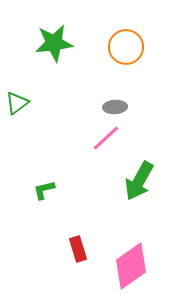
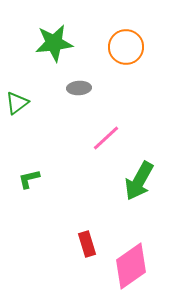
gray ellipse: moved 36 px left, 19 px up
green L-shape: moved 15 px left, 11 px up
red rectangle: moved 9 px right, 5 px up
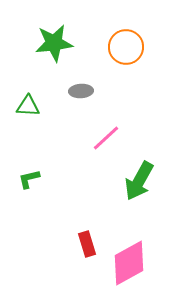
gray ellipse: moved 2 px right, 3 px down
green triangle: moved 11 px right, 3 px down; rotated 40 degrees clockwise
pink diamond: moved 2 px left, 3 px up; rotated 6 degrees clockwise
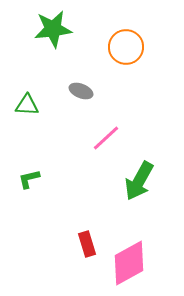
green star: moved 1 px left, 14 px up
gray ellipse: rotated 25 degrees clockwise
green triangle: moved 1 px left, 1 px up
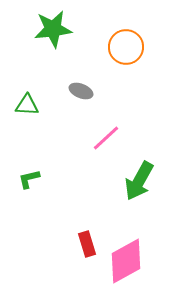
pink diamond: moved 3 px left, 2 px up
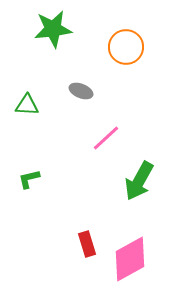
pink diamond: moved 4 px right, 2 px up
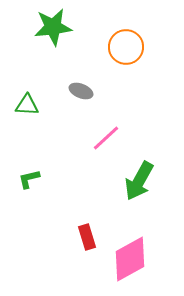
green star: moved 2 px up
red rectangle: moved 7 px up
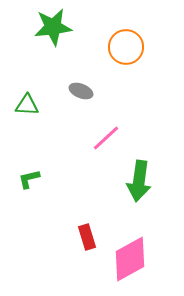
green arrow: rotated 21 degrees counterclockwise
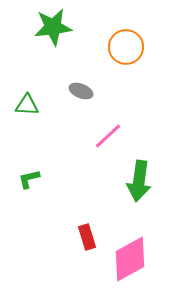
pink line: moved 2 px right, 2 px up
